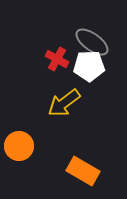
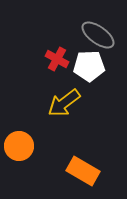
gray ellipse: moved 6 px right, 7 px up
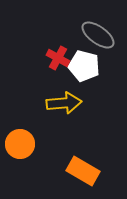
red cross: moved 1 px right, 1 px up
white pentagon: moved 5 px left; rotated 16 degrees clockwise
yellow arrow: rotated 148 degrees counterclockwise
orange circle: moved 1 px right, 2 px up
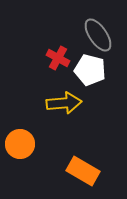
gray ellipse: rotated 20 degrees clockwise
white pentagon: moved 6 px right, 4 px down
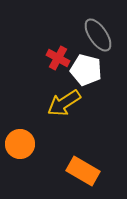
white pentagon: moved 4 px left
yellow arrow: rotated 152 degrees clockwise
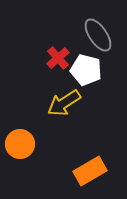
red cross: rotated 20 degrees clockwise
orange rectangle: moved 7 px right; rotated 60 degrees counterclockwise
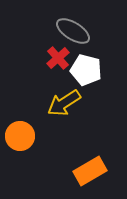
gray ellipse: moved 25 px left, 4 px up; rotated 24 degrees counterclockwise
orange circle: moved 8 px up
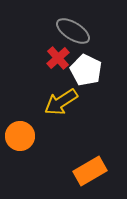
white pentagon: rotated 12 degrees clockwise
yellow arrow: moved 3 px left, 1 px up
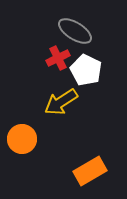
gray ellipse: moved 2 px right
red cross: rotated 15 degrees clockwise
orange circle: moved 2 px right, 3 px down
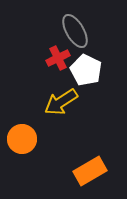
gray ellipse: rotated 28 degrees clockwise
